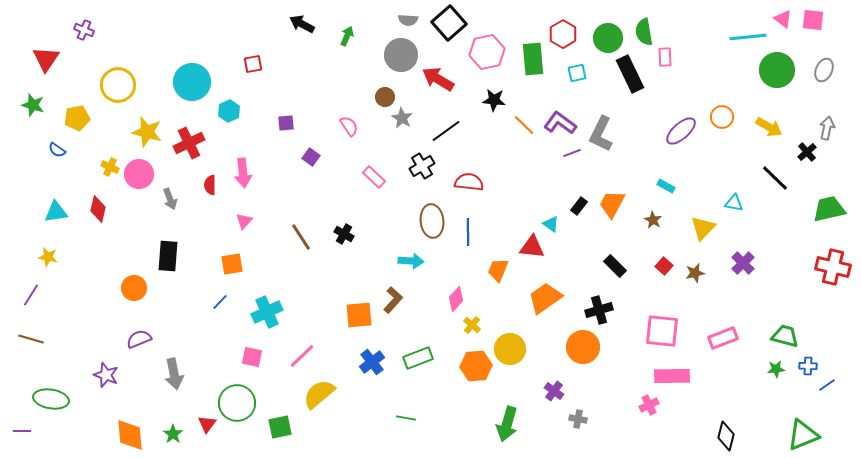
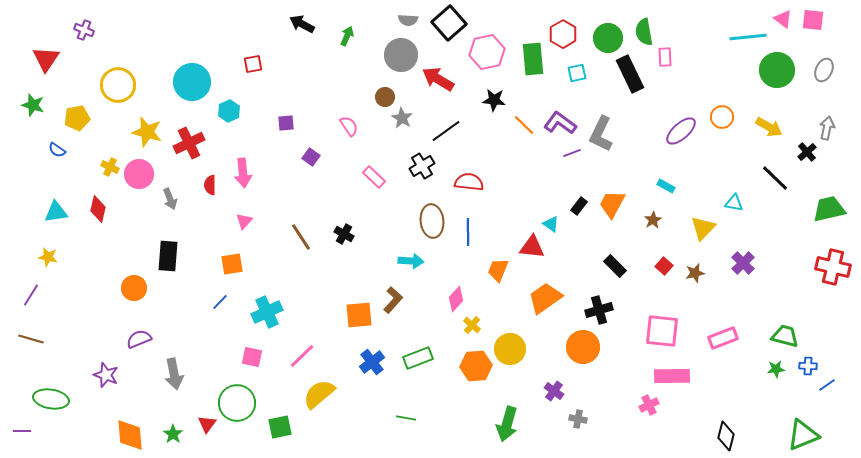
brown star at (653, 220): rotated 12 degrees clockwise
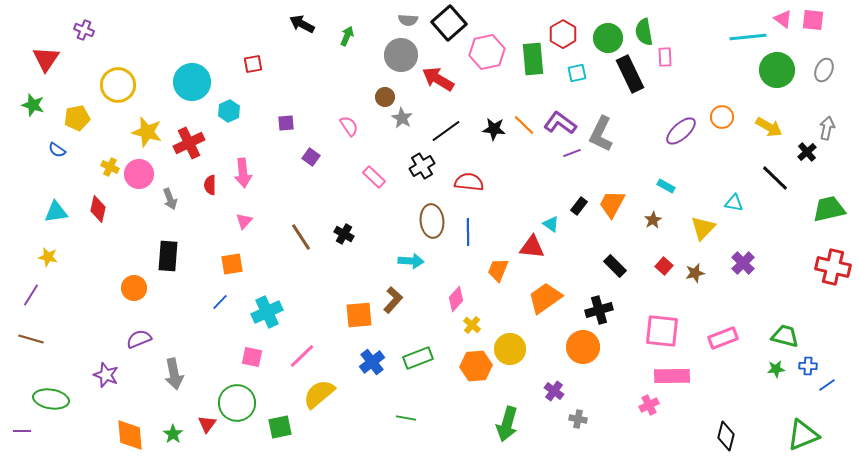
black star at (494, 100): moved 29 px down
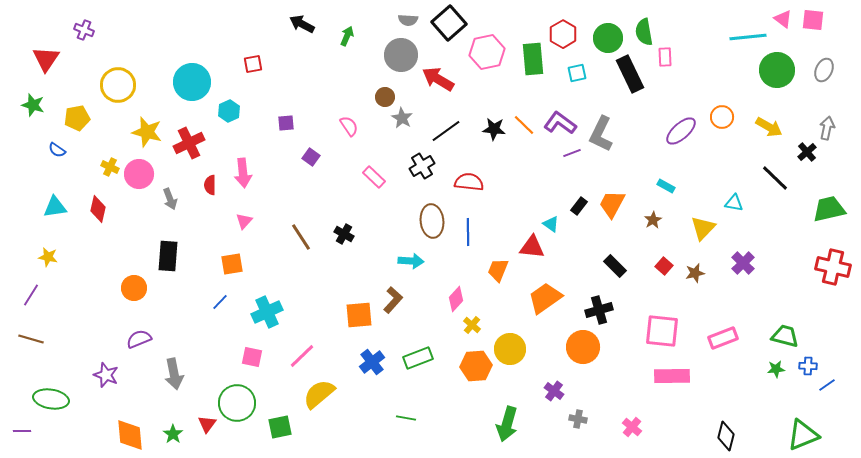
cyan triangle at (56, 212): moved 1 px left, 5 px up
pink cross at (649, 405): moved 17 px left, 22 px down; rotated 24 degrees counterclockwise
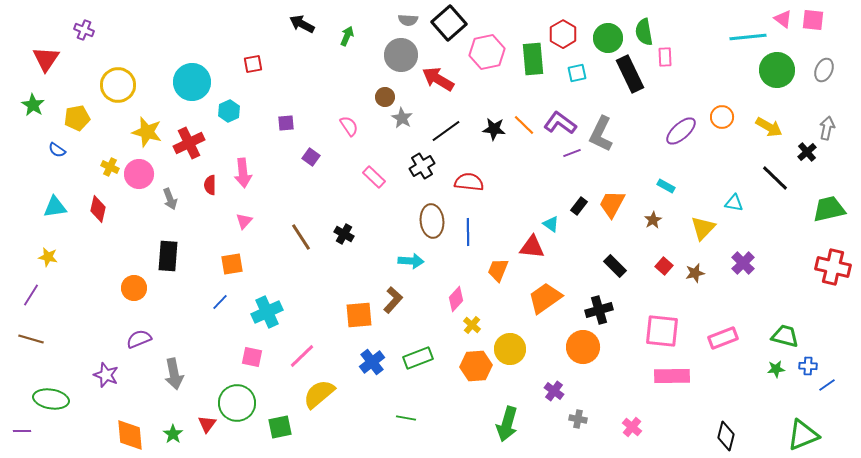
green star at (33, 105): rotated 15 degrees clockwise
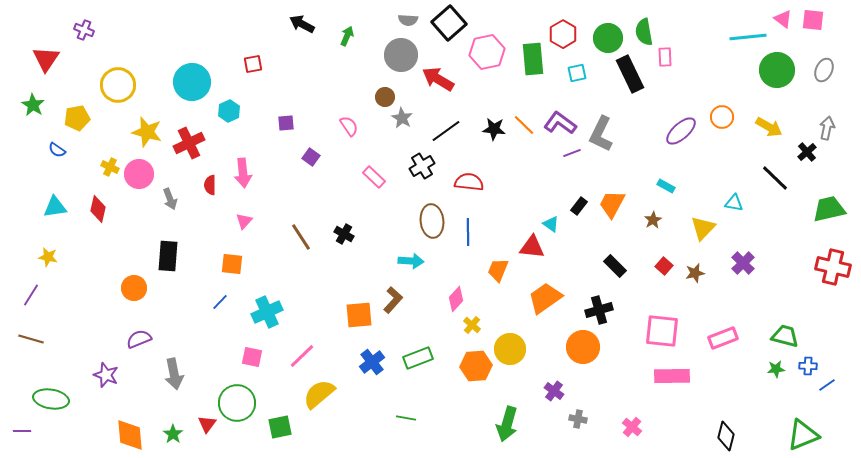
orange square at (232, 264): rotated 15 degrees clockwise
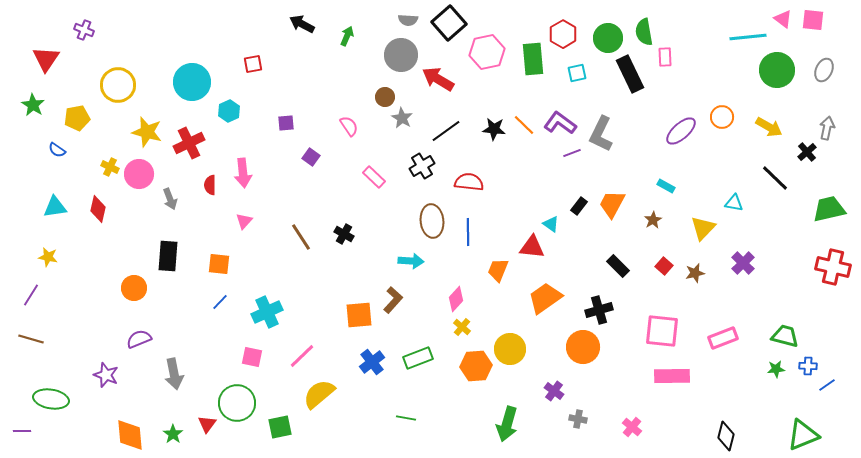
orange square at (232, 264): moved 13 px left
black rectangle at (615, 266): moved 3 px right
yellow cross at (472, 325): moved 10 px left, 2 px down
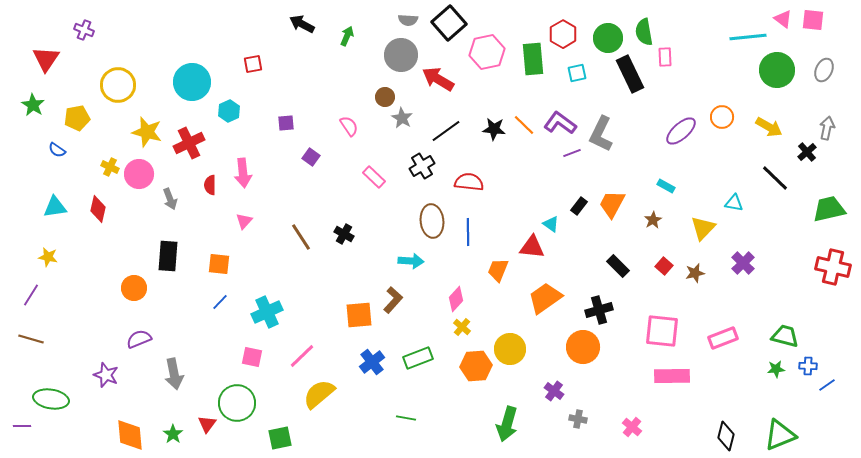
green square at (280, 427): moved 11 px down
purple line at (22, 431): moved 5 px up
green triangle at (803, 435): moved 23 px left
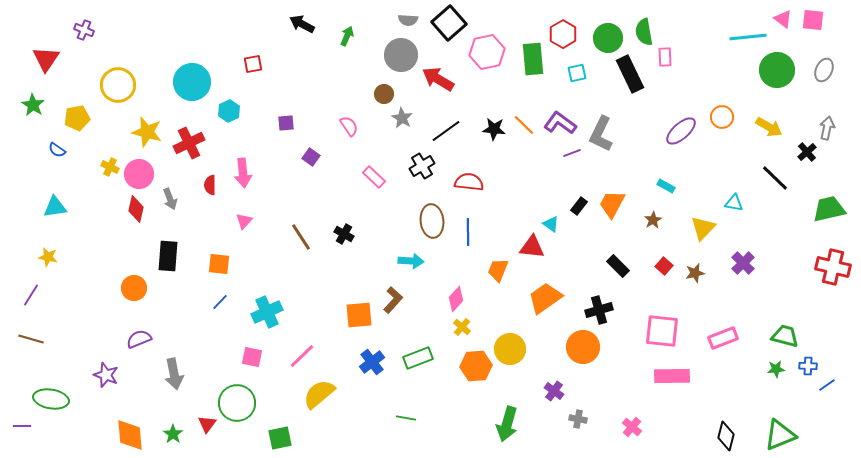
brown circle at (385, 97): moved 1 px left, 3 px up
red diamond at (98, 209): moved 38 px right
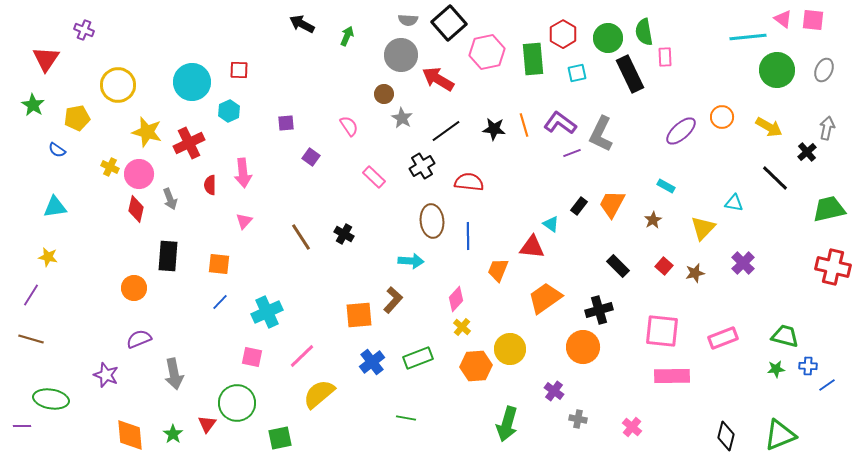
red square at (253, 64): moved 14 px left, 6 px down; rotated 12 degrees clockwise
orange line at (524, 125): rotated 30 degrees clockwise
blue line at (468, 232): moved 4 px down
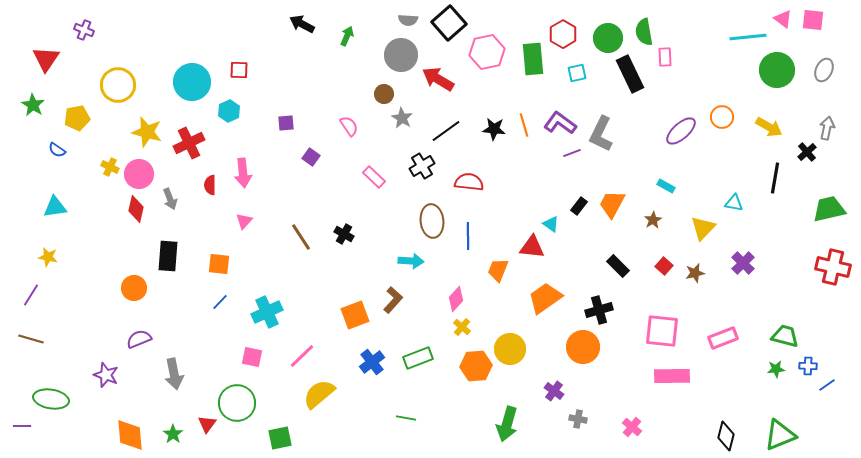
black line at (775, 178): rotated 56 degrees clockwise
orange square at (359, 315): moved 4 px left; rotated 16 degrees counterclockwise
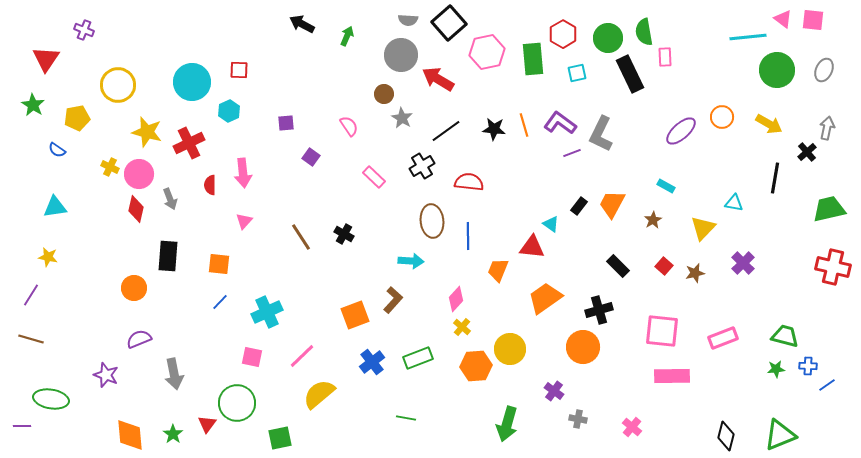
yellow arrow at (769, 127): moved 3 px up
